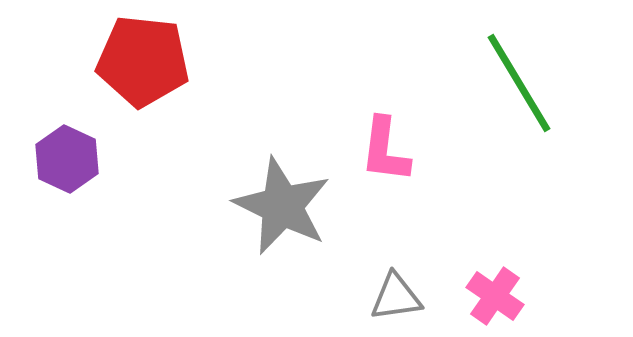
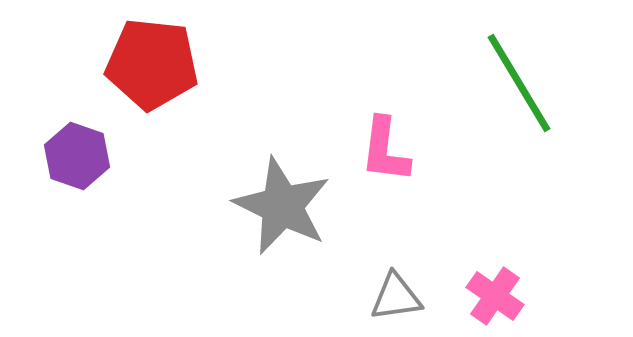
red pentagon: moved 9 px right, 3 px down
purple hexagon: moved 10 px right, 3 px up; rotated 6 degrees counterclockwise
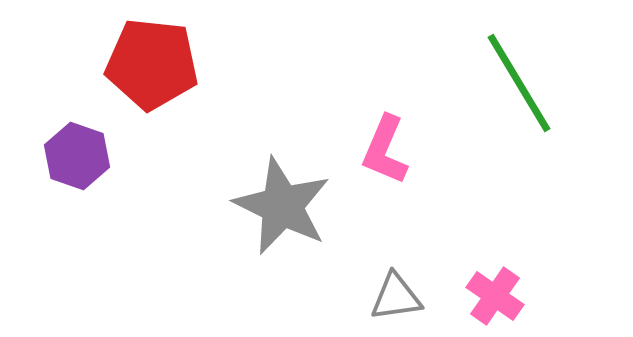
pink L-shape: rotated 16 degrees clockwise
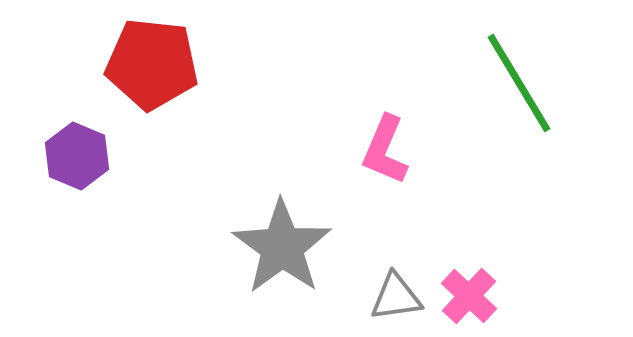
purple hexagon: rotated 4 degrees clockwise
gray star: moved 41 px down; rotated 10 degrees clockwise
pink cross: moved 26 px left; rotated 8 degrees clockwise
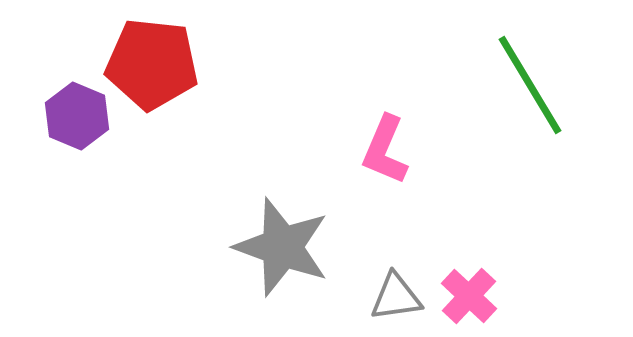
green line: moved 11 px right, 2 px down
purple hexagon: moved 40 px up
gray star: rotated 16 degrees counterclockwise
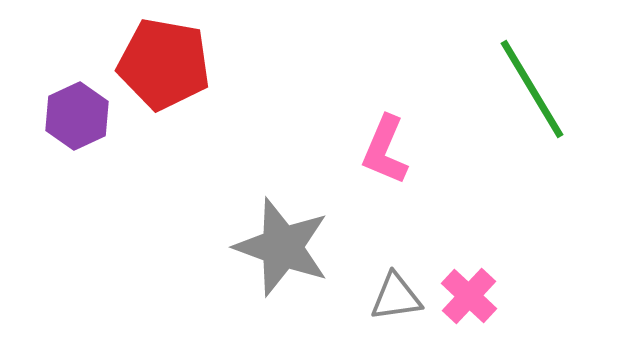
red pentagon: moved 12 px right; rotated 4 degrees clockwise
green line: moved 2 px right, 4 px down
purple hexagon: rotated 12 degrees clockwise
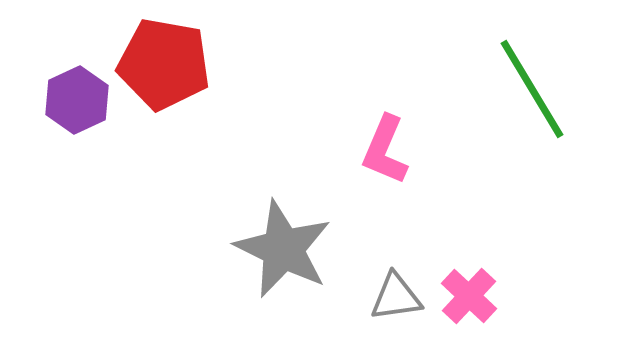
purple hexagon: moved 16 px up
gray star: moved 1 px right, 2 px down; rotated 6 degrees clockwise
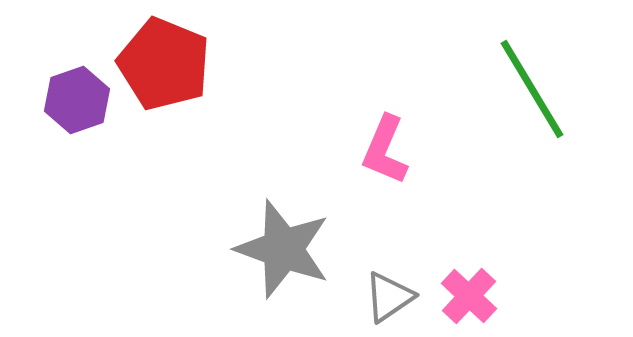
red pentagon: rotated 12 degrees clockwise
purple hexagon: rotated 6 degrees clockwise
gray star: rotated 6 degrees counterclockwise
gray triangle: moved 7 px left; rotated 26 degrees counterclockwise
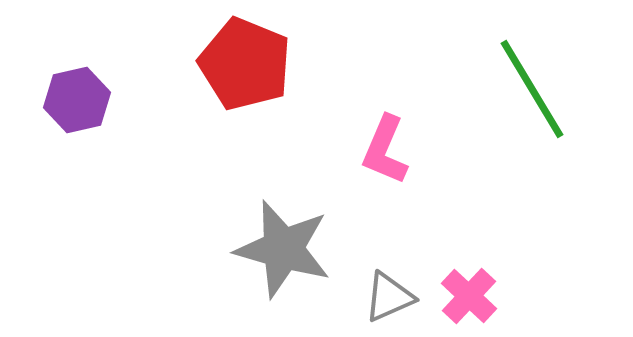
red pentagon: moved 81 px right
purple hexagon: rotated 6 degrees clockwise
gray star: rotated 4 degrees counterclockwise
gray triangle: rotated 10 degrees clockwise
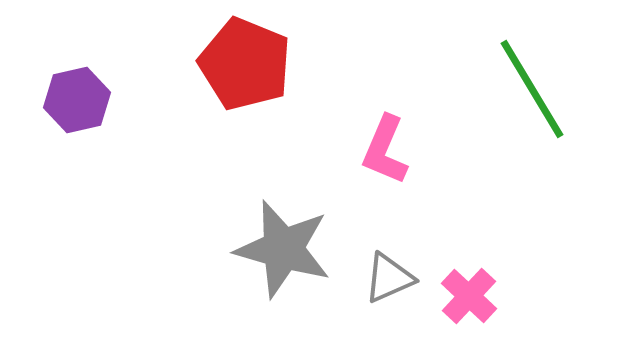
gray triangle: moved 19 px up
